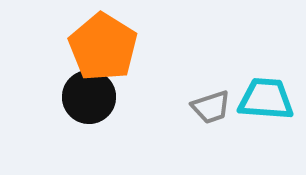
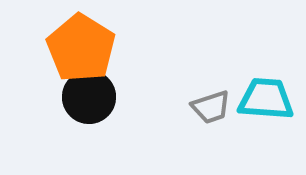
orange pentagon: moved 22 px left, 1 px down
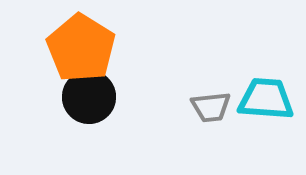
gray trapezoid: rotated 12 degrees clockwise
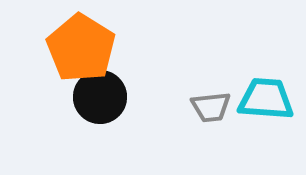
black circle: moved 11 px right
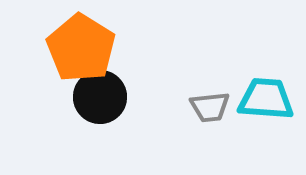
gray trapezoid: moved 1 px left
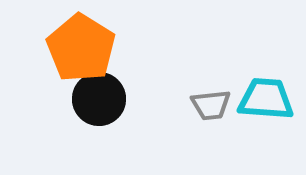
black circle: moved 1 px left, 2 px down
gray trapezoid: moved 1 px right, 2 px up
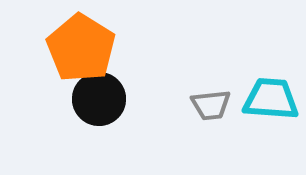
cyan trapezoid: moved 5 px right
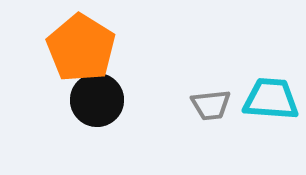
black circle: moved 2 px left, 1 px down
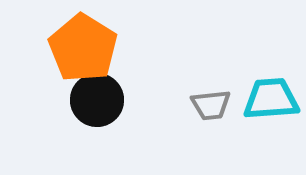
orange pentagon: moved 2 px right
cyan trapezoid: rotated 8 degrees counterclockwise
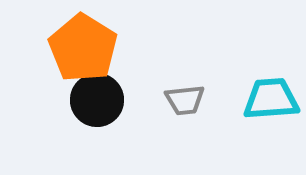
gray trapezoid: moved 26 px left, 5 px up
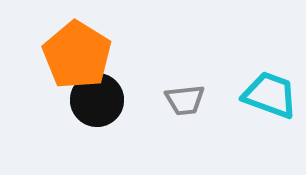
orange pentagon: moved 6 px left, 7 px down
cyan trapezoid: moved 1 px left, 4 px up; rotated 24 degrees clockwise
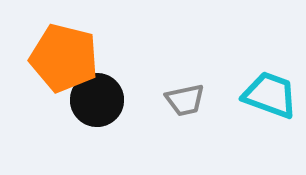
orange pentagon: moved 13 px left, 3 px down; rotated 18 degrees counterclockwise
gray trapezoid: rotated 6 degrees counterclockwise
